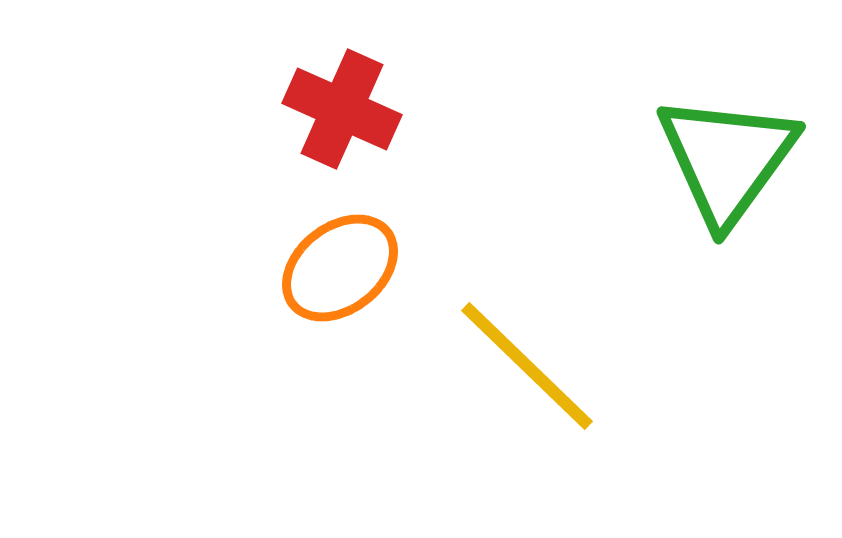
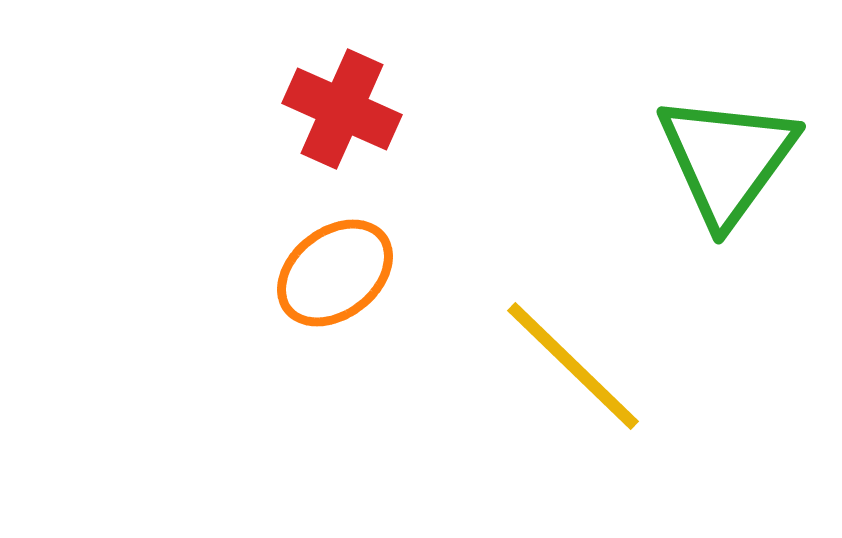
orange ellipse: moved 5 px left, 5 px down
yellow line: moved 46 px right
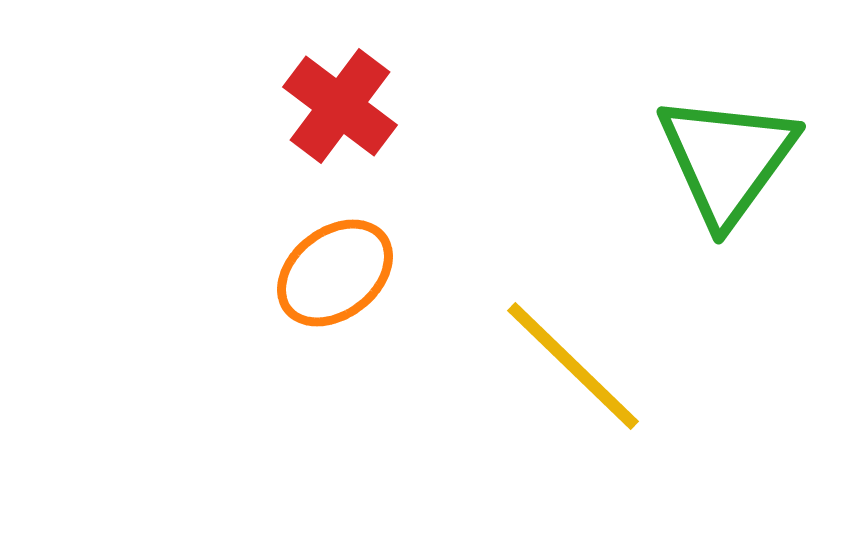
red cross: moved 2 px left, 3 px up; rotated 13 degrees clockwise
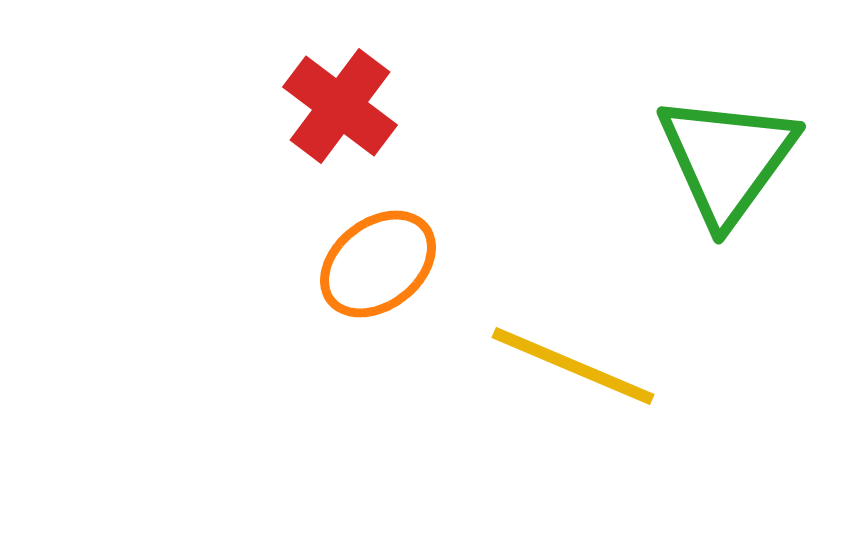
orange ellipse: moved 43 px right, 9 px up
yellow line: rotated 21 degrees counterclockwise
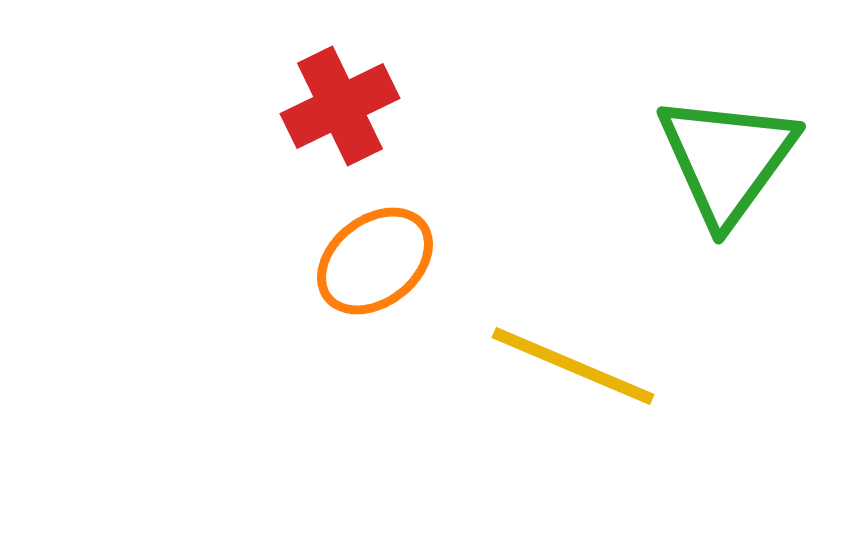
red cross: rotated 27 degrees clockwise
orange ellipse: moved 3 px left, 3 px up
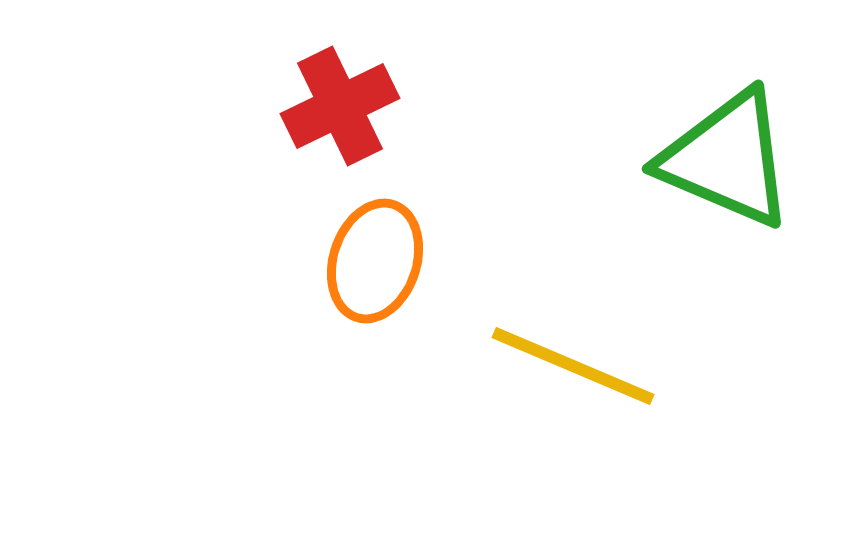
green triangle: rotated 43 degrees counterclockwise
orange ellipse: rotated 34 degrees counterclockwise
